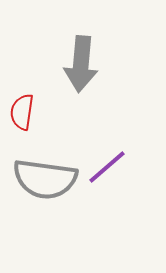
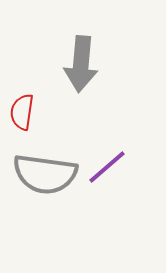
gray semicircle: moved 5 px up
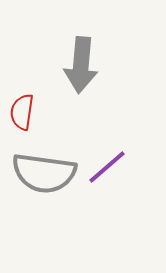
gray arrow: moved 1 px down
gray semicircle: moved 1 px left, 1 px up
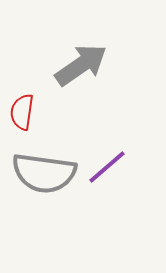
gray arrow: rotated 130 degrees counterclockwise
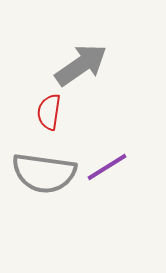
red semicircle: moved 27 px right
purple line: rotated 9 degrees clockwise
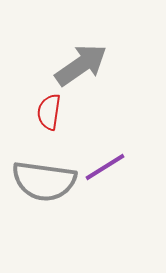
purple line: moved 2 px left
gray semicircle: moved 8 px down
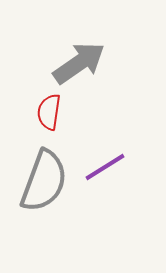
gray arrow: moved 2 px left, 2 px up
gray semicircle: rotated 78 degrees counterclockwise
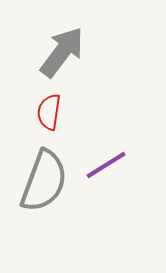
gray arrow: moved 17 px left, 11 px up; rotated 18 degrees counterclockwise
purple line: moved 1 px right, 2 px up
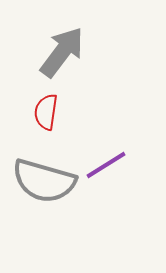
red semicircle: moved 3 px left
gray semicircle: rotated 86 degrees clockwise
